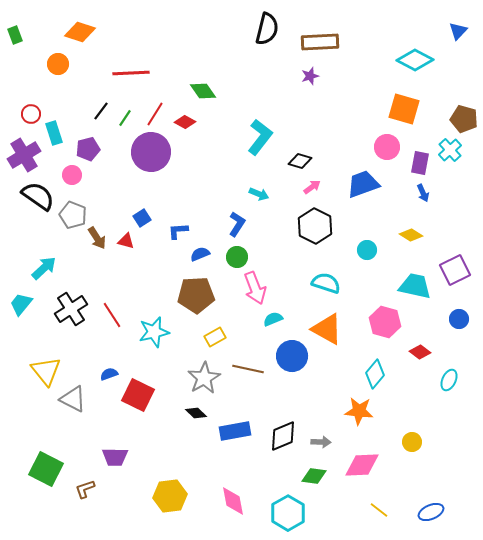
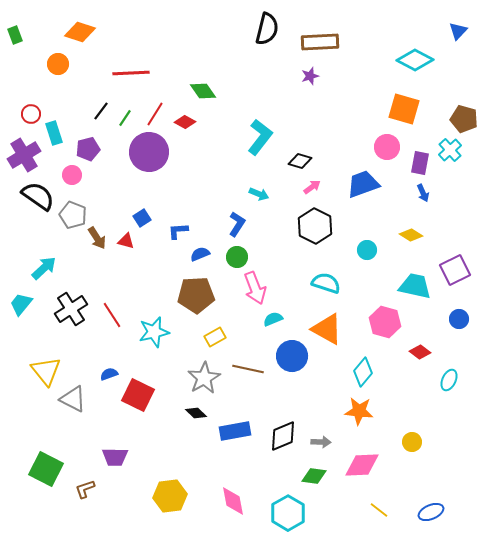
purple circle at (151, 152): moved 2 px left
cyan diamond at (375, 374): moved 12 px left, 2 px up
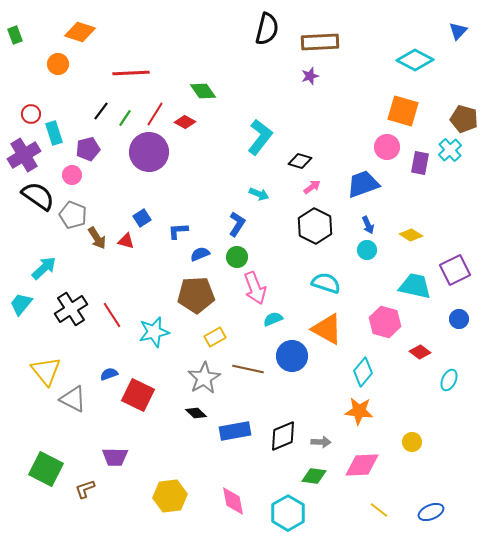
orange square at (404, 109): moved 1 px left, 2 px down
blue arrow at (423, 193): moved 55 px left, 32 px down
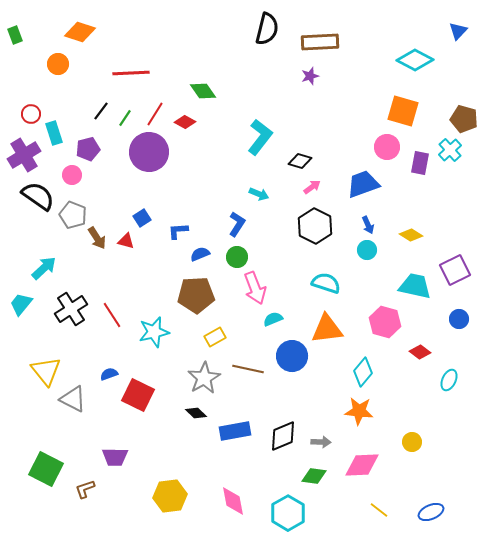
orange triangle at (327, 329): rotated 36 degrees counterclockwise
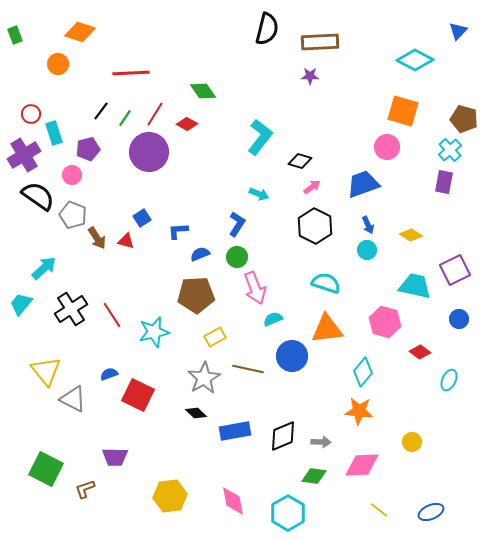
purple star at (310, 76): rotated 18 degrees clockwise
red diamond at (185, 122): moved 2 px right, 2 px down
purple rectangle at (420, 163): moved 24 px right, 19 px down
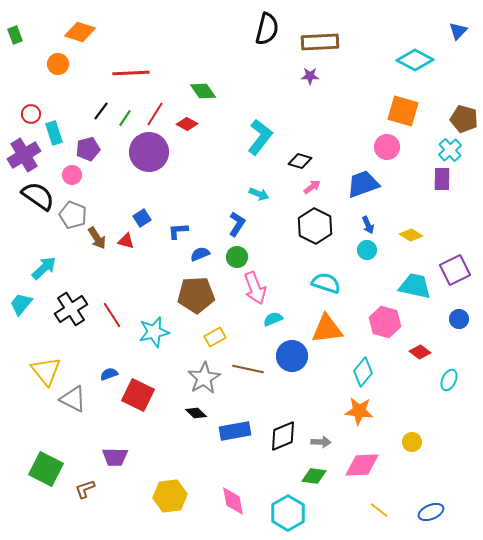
purple rectangle at (444, 182): moved 2 px left, 3 px up; rotated 10 degrees counterclockwise
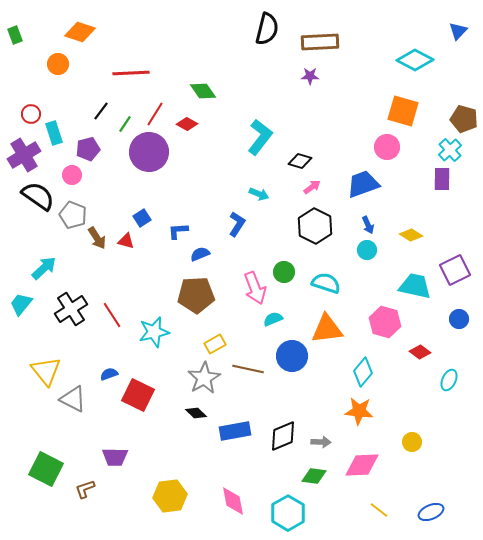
green line at (125, 118): moved 6 px down
green circle at (237, 257): moved 47 px right, 15 px down
yellow rectangle at (215, 337): moved 7 px down
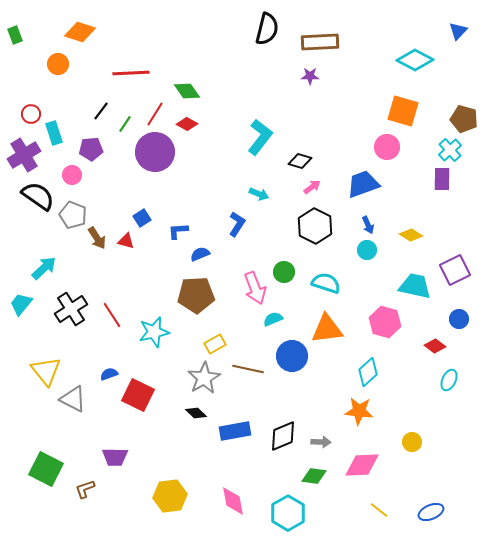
green diamond at (203, 91): moved 16 px left
purple pentagon at (88, 149): moved 3 px right; rotated 10 degrees clockwise
purple circle at (149, 152): moved 6 px right
red diamond at (420, 352): moved 15 px right, 6 px up
cyan diamond at (363, 372): moved 5 px right; rotated 8 degrees clockwise
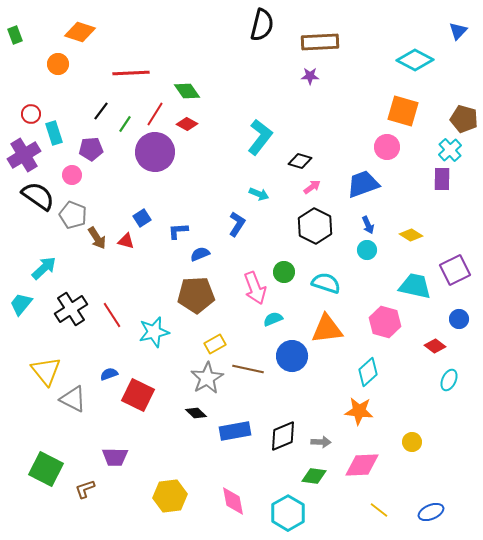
black semicircle at (267, 29): moved 5 px left, 4 px up
gray star at (204, 378): moved 3 px right
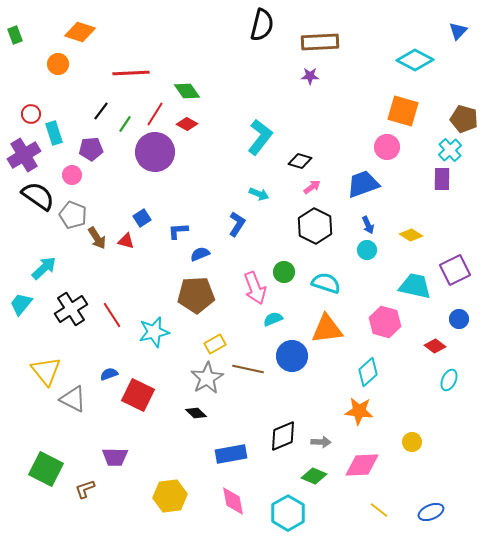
blue rectangle at (235, 431): moved 4 px left, 23 px down
green diamond at (314, 476): rotated 15 degrees clockwise
